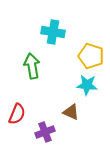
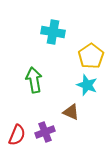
yellow pentagon: rotated 20 degrees clockwise
green arrow: moved 2 px right, 14 px down
cyan star: rotated 15 degrees clockwise
red semicircle: moved 21 px down
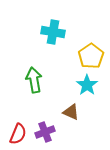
cyan star: rotated 15 degrees clockwise
red semicircle: moved 1 px right, 1 px up
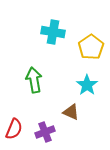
yellow pentagon: moved 9 px up
red semicircle: moved 4 px left, 5 px up
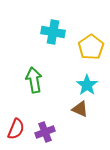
brown triangle: moved 9 px right, 3 px up
red semicircle: moved 2 px right
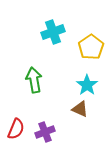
cyan cross: rotated 30 degrees counterclockwise
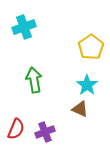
cyan cross: moved 29 px left, 5 px up
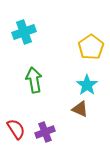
cyan cross: moved 5 px down
red semicircle: rotated 55 degrees counterclockwise
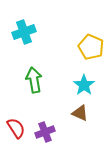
yellow pentagon: rotated 15 degrees counterclockwise
cyan star: moved 3 px left
brown triangle: moved 4 px down
red semicircle: moved 1 px up
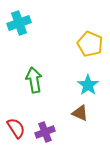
cyan cross: moved 5 px left, 9 px up
yellow pentagon: moved 1 px left, 3 px up
cyan star: moved 4 px right
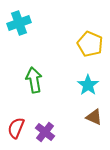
brown triangle: moved 14 px right, 4 px down
red semicircle: rotated 125 degrees counterclockwise
purple cross: rotated 30 degrees counterclockwise
